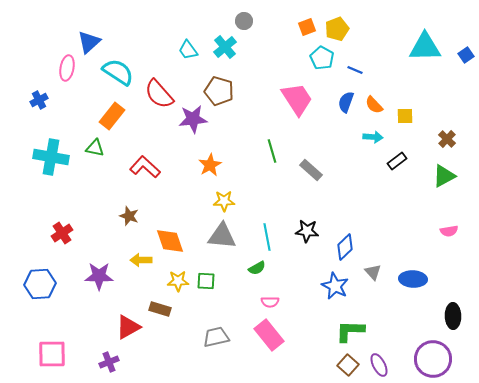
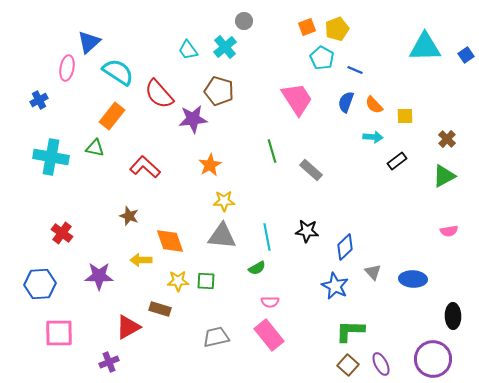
red cross at (62, 233): rotated 20 degrees counterclockwise
pink square at (52, 354): moved 7 px right, 21 px up
purple ellipse at (379, 365): moved 2 px right, 1 px up
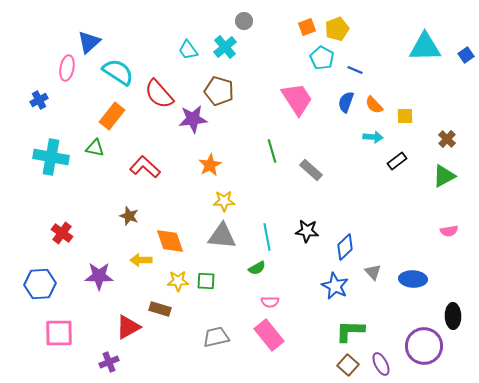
purple circle at (433, 359): moved 9 px left, 13 px up
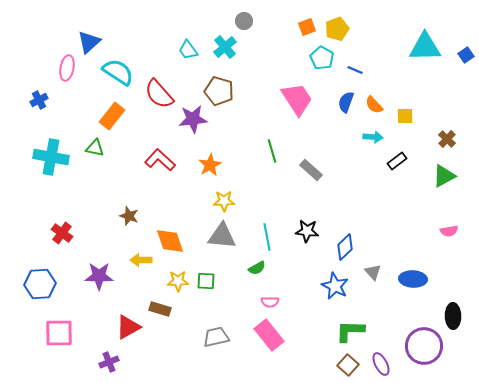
red L-shape at (145, 167): moved 15 px right, 7 px up
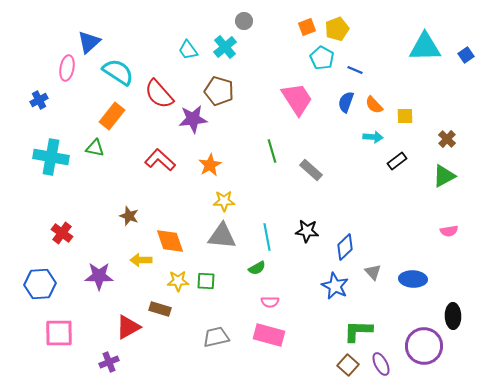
green L-shape at (350, 331): moved 8 px right
pink rectangle at (269, 335): rotated 36 degrees counterclockwise
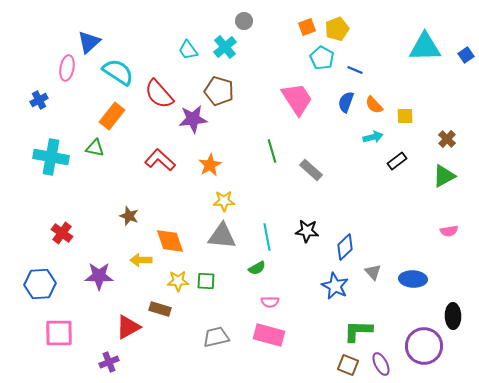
cyan arrow at (373, 137): rotated 18 degrees counterclockwise
brown square at (348, 365): rotated 20 degrees counterclockwise
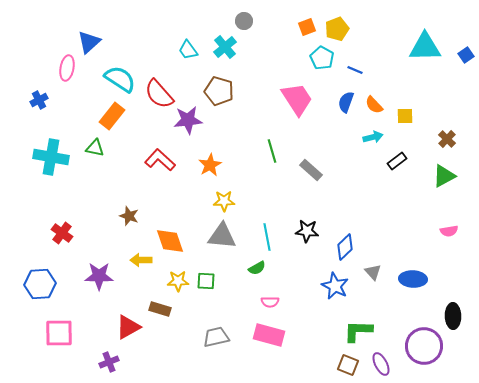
cyan semicircle at (118, 72): moved 2 px right, 7 px down
purple star at (193, 119): moved 5 px left, 1 px down
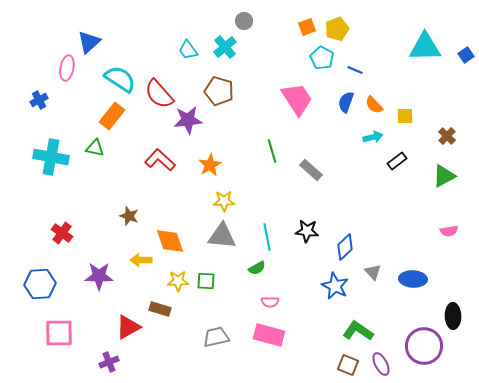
brown cross at (447, 139): moved 3 px up
green L-shape at (358, 331): rotated 32 degrees clockwise
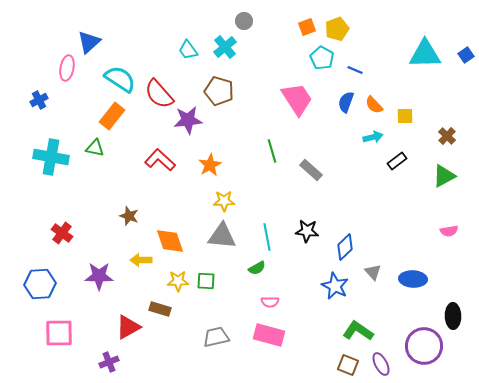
cyan triangle at (425, 47): moved 7 px down
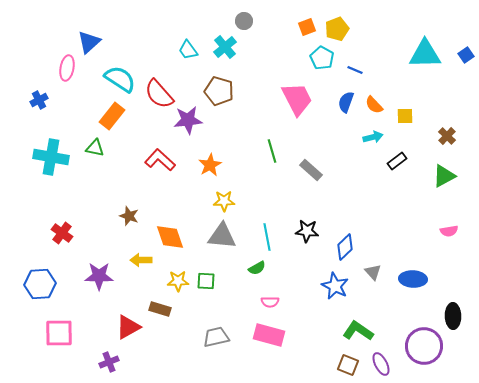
pink trapezoid at (297, 99): rotated 6 degrees clockwise
orange diamond at (170, 241): moved 4 px up
